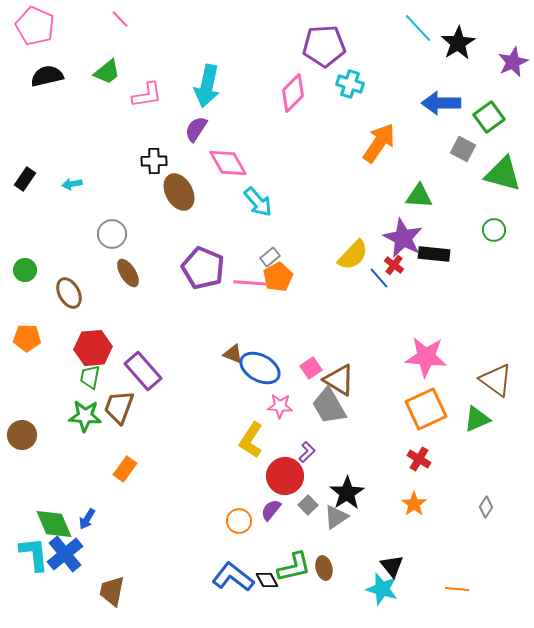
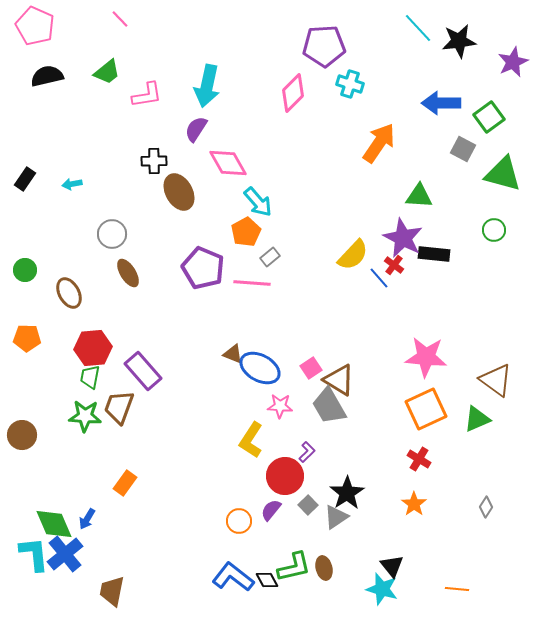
black star at (458, 43): moved 1 px right, 2 px up; rotated 24 degrees clockwise
orange pentagon at (278, 277): moved 32 px left, 45 px up
orange rectangle at (125, 469): moved 14 px down
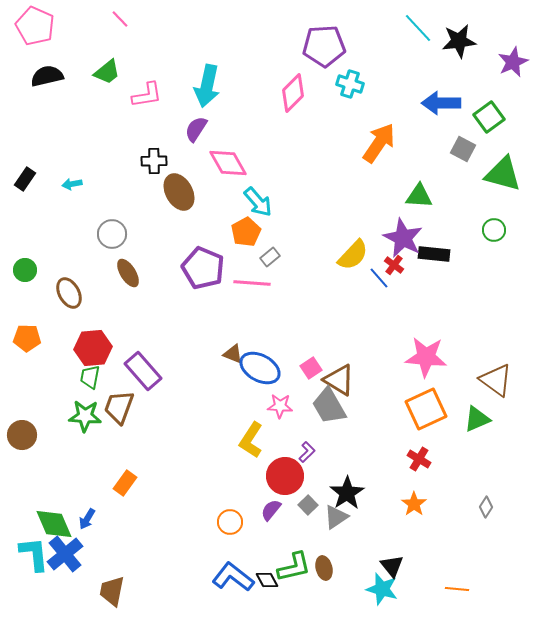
orange circle at (239, 521): moved 9 px left, 1 px down
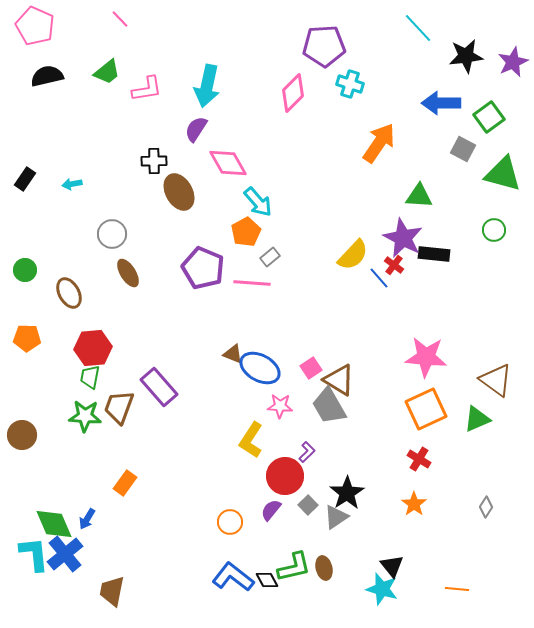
black star at (459, 41): moved 7 px right, 15 px down
pink L-shape at (147, 95): moved 6 px up
purple rectangle at (143, 371): moved 16 px right, 16 px down
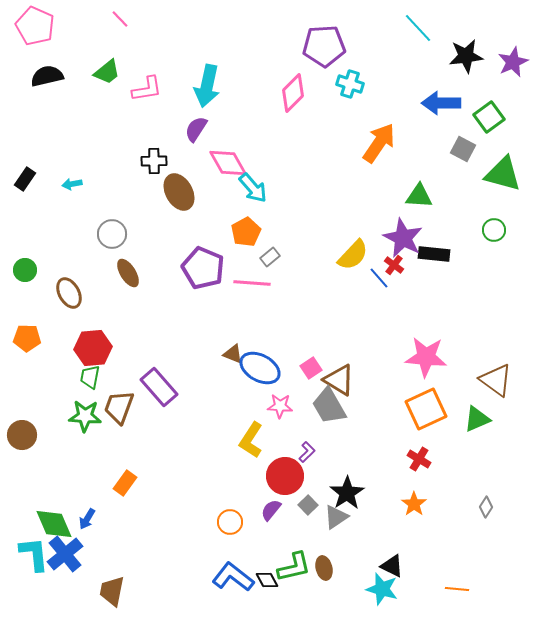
cyan arrow at (258, 202): moved 5 px left, 14 px up
black triangle at (392, 566): rotated 25 degrees counterclockwise
